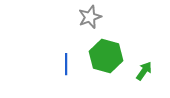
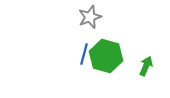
blue line: moved 18 px right, 10 px up; rotated 15 degrees clockwise
green arrow: moved 2 px right, 5 px up; rotated 12 degrees counterclockwise
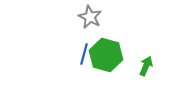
gray star: rotated 25 degrees counterclockwise
green hexagon: moved 1 px up
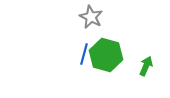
gray star: moved 1 px right
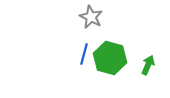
green hexagon: moved 4 px right, 3 px down
green arrow: moved 2 px right, 1 px up
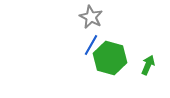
blue line: moved 7 px right, 9 px up; rotated 15 degrees clockwise
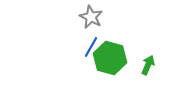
blue line: moved 2 px down
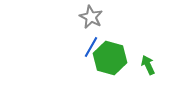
green arrow: rotated 48 degrees counterclockwise
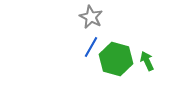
green hexagon: moved 6 px right, 1 px down
green arrow: moved 1 px left, 4 px up
